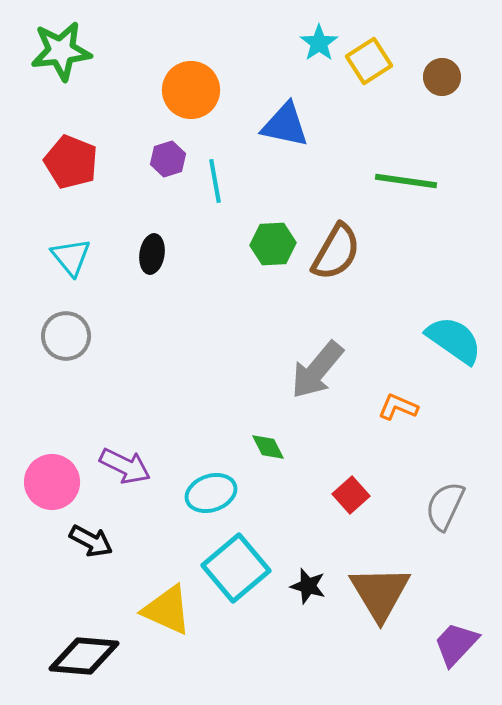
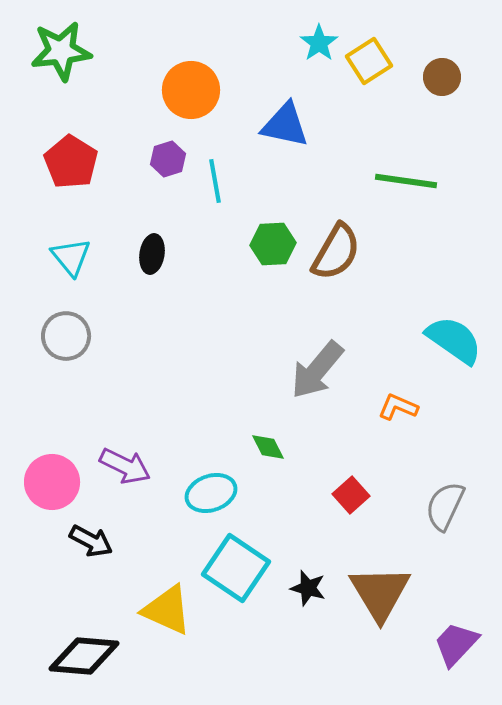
red pentagon: rotated 10 degrees clockwise
cyan square: rotated 16 degrees counterclockwise
black star: moved 2 px down
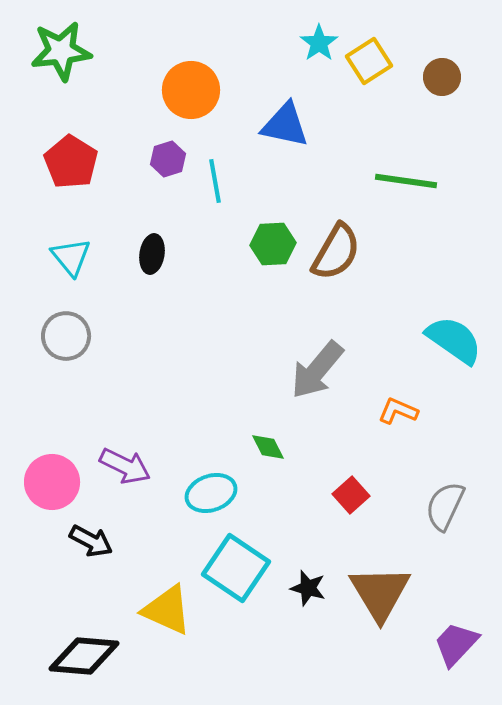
orange L-shape: moved 4 px down
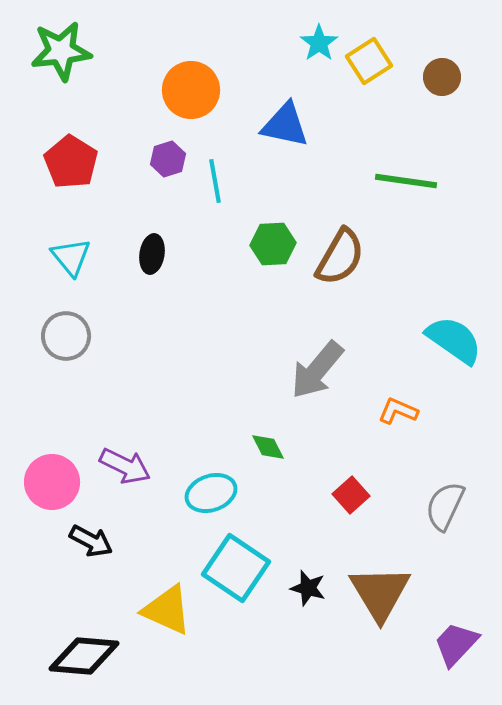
brown semicircle: moved 4 px right, 5 px down
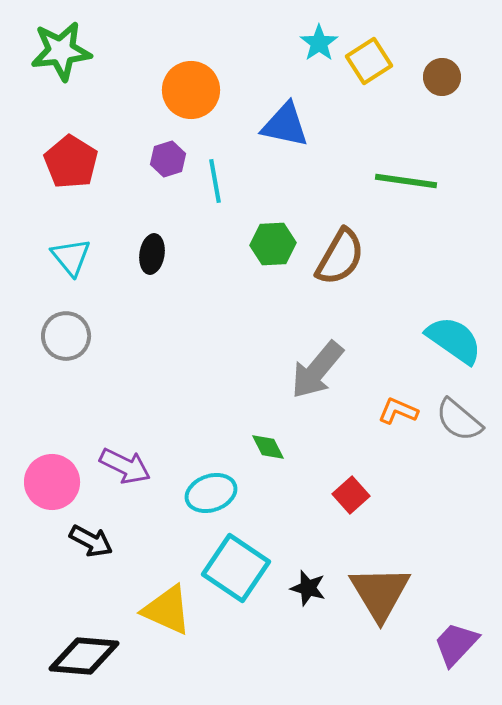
gray semicircle: moved 14 px right, 86 px up; rotated 75 degrees counterclockwise
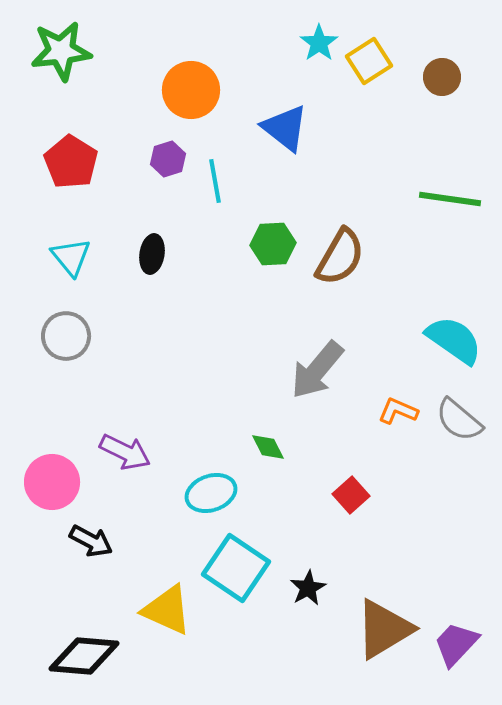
blue triangle: moved 3 px down; rotated 26 degrees clockwise
green line: moved 44 px right, 18 px down
purple arrow: moved 14 px up
black star: rotated 27 degrees clockwise
brown triangle: moved 4 px right, 36 px down; rotated 30 degrees clockwise
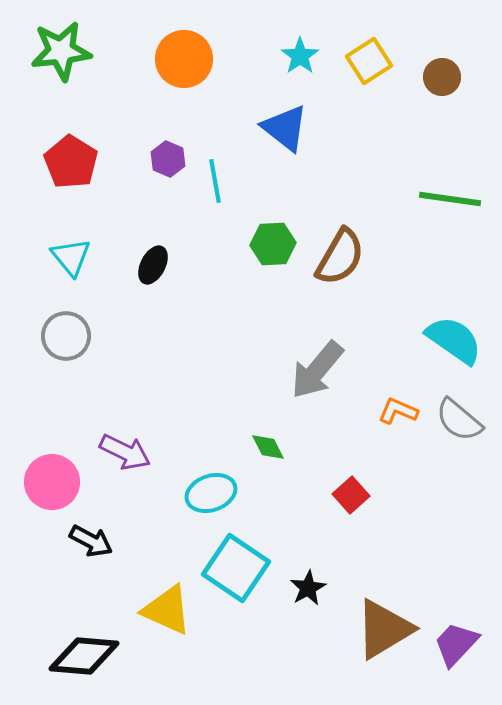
cyan star: moved 19 px left, 13 px down
orange circle: moved 7 px left, 31 px up
purple hexagon: rotated 20 degrees counterclockwise
black ellipse: moved 1 px right, 11 px down; rotated 18 degrees clockwise
